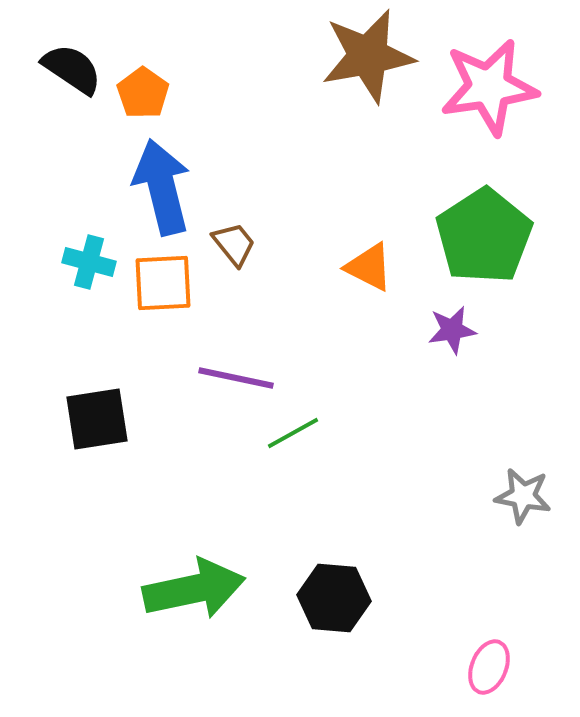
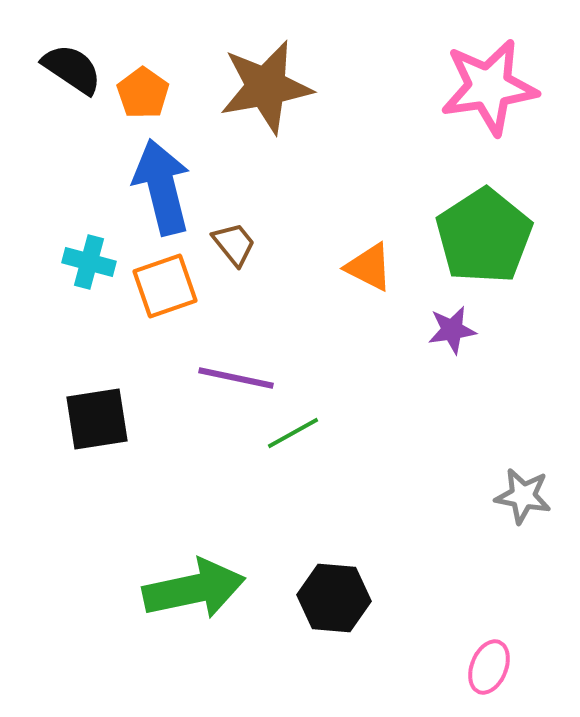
brown star: moved 102 px left, 31 px down
orange square: moved 2 px right, 3 px down; rotated 16 degrees counterclockwise
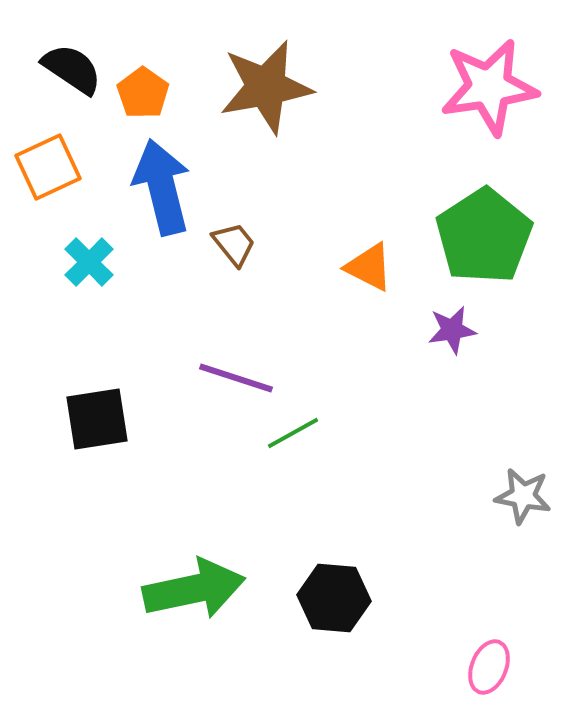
cyan cross: rotated 30 degrees clockwise
orange square: moved 117 px left, 119 px up; rotated 6 degrees counterclockwise
purple line: rotated 6 degrees clockwise
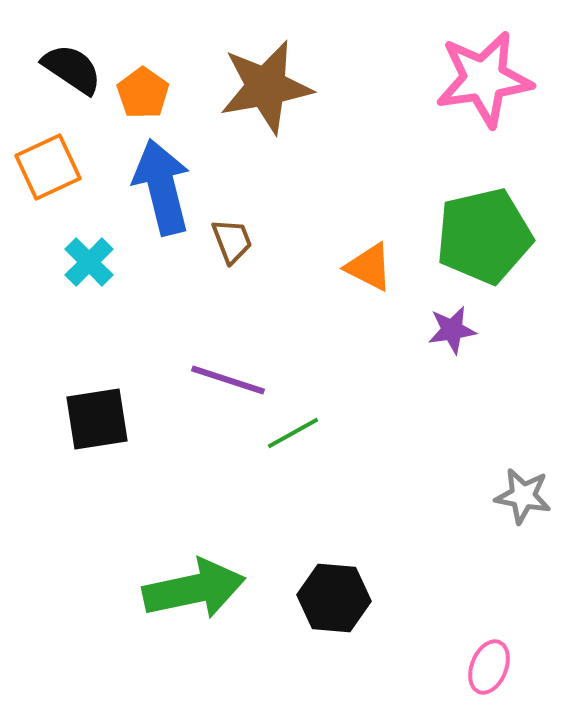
pink star: moved 5 px left, 8 px up
green pentagon: rotated 20 degrees clockwise
brown trapezoid: moved 2 px left, 3 px up; rotated 18 degrees clockwise
purple line: moved 8 px left, 2 px down
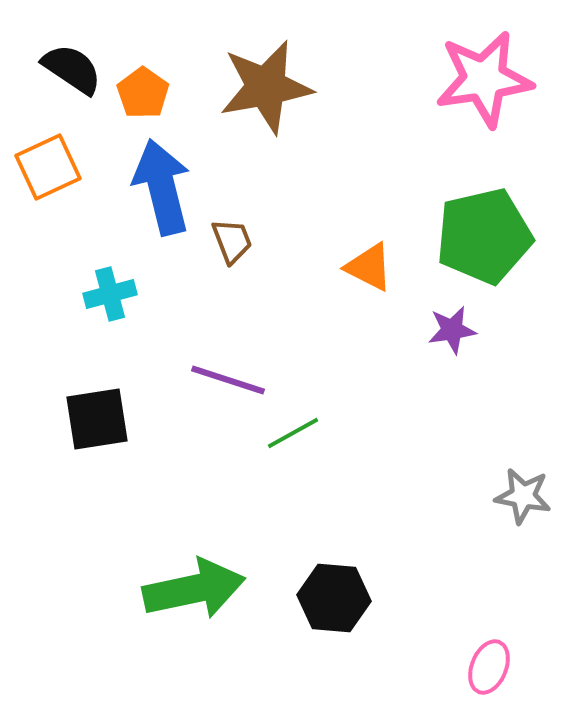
cyan cross: moved 21 px right, 32 px down; rotated 30 degrees clockwise
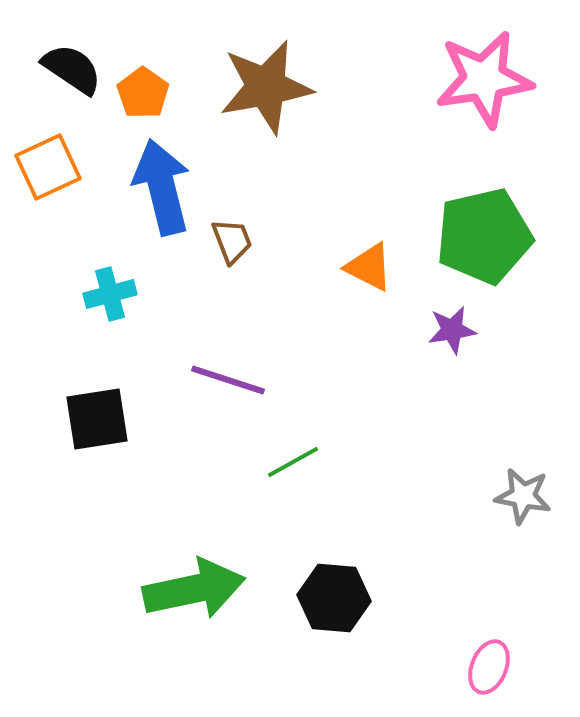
green line: moved 29 px down
